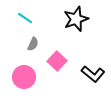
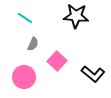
black star: moved 3 px up; rotated 25 degrees clockwise
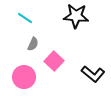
pink square: moved 3 px left
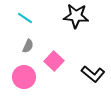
gray semicircle: moved 5 px left, 2 px down
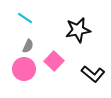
black star: moved 2 px right, 14 px down; rotated 15 degrees counterclockwise
pink circle: moved 8 px up
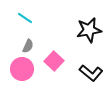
black star: moved 11 px right
pink circle: moved 2 px left
black L-shape: moved 2 px left, 1 px up
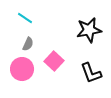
gray semicircle: moved 2 px up
black L-shape: rotated 30 degrees clockwise
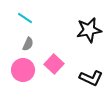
pink square: moved 3 px down
pink circle: moved 1 px right, 1 px down
black L-shape: moved 5 px down; rotated 45 degrees counterclockwise
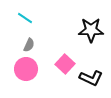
black star: moved 2 px right; rotated 10 degrees clockwise
gray semicircle: moved 1 px right, 1 px down
pink square: moved 11 px right
pink circle: moved 3 px right, 1 px up
